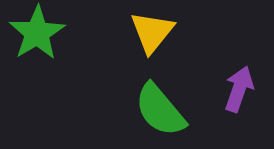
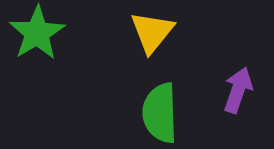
purple arrow: moved 1 px left, 1 px down
green semicircle: moved 3 px down; rotated 38 degrees clockwise
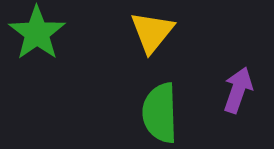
green star: rotated 4 degrees counterclockwise
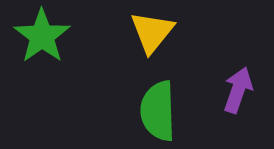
green star: moved 5 px right, 3 px down
green semicircle: moved 2 px left, 2 px up
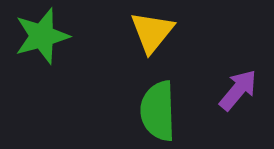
green star: rotated 20 degrees clockwise
purple arrow: rotated 21 degrees clockwise
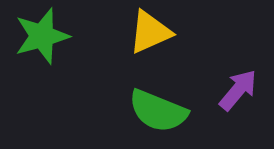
yellow triangle: moved 2 px left; rotated 27 degrees clockwise
green semicircle: rotated 66 degrees counterclockwise
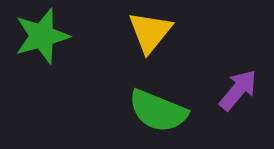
yellow triangle: rotated 27 degrees counterclockwise
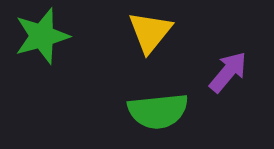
purple arrow: moved 10 px left, 18 px up
green semicircle: rotated 28 degrees counterclockwise
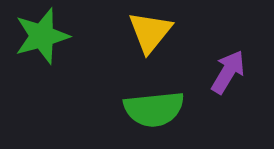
purple arrow: rotated 9 degrees counterclockwise
green semicircle: moved 4 px left, 2 px up
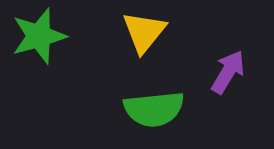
yellow triangle: moved 6 px left
green star: moved 3 px left
